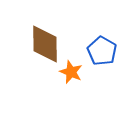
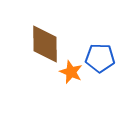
blue pentagon: moved 2 px left, 7 px down; rotated 28 degrees counterclockwise
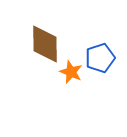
blue pentagon: rotated 20 degrees counterclockwise
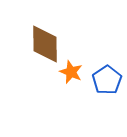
blue pentagon: moved 7 px right, 22 px down; rotated 16 degrees counterclockwise
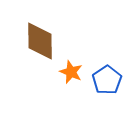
brown diamond: moved 5 px left, 3 px up
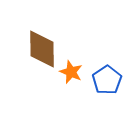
brown diamond: moved 2 px right, 8 px down
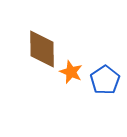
blue pentagon: moved 2 px left
